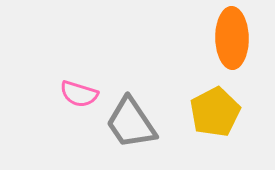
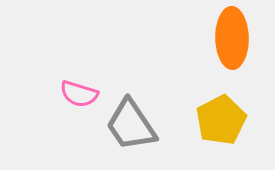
yellow pentagon: moved 6 px right, 8 px down
gray trapezoid: moved 2 px down
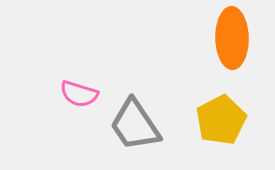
gray trapezoid: moved 4 px right
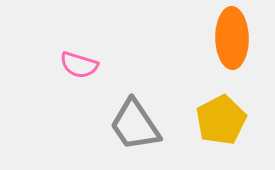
pink semicircle: moved 29 px up
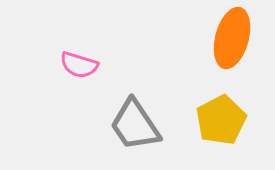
orange ellipse: rotated 16 degrees clockwise
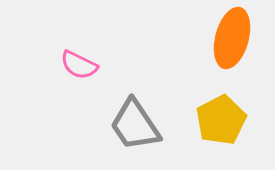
pink semicircle: rotated 9 degrees clockwise
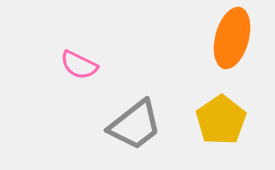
yellow pentagon: rotated 6 degrees counterclockwise
gray trapezoid: rotated 94 degrees counterclockwise
